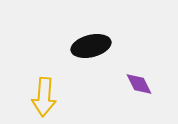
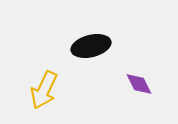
yellow arrow: moved 7 px up; rotated 21 degrees clockwise
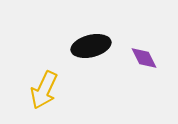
purple diamond: moved 5 px right, 26 px up
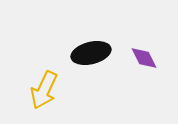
black ellipse: moved 7 px down
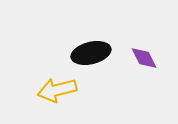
yellow arrow: moved 13 px right; rotated 51 degrees clockwise
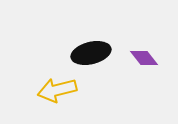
purple diamond: rotated 12 degrees counterclockwise
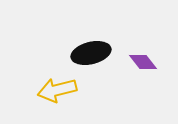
purple diamond: moved 1 px left, 4 px down
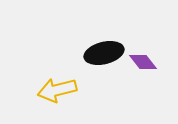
black ellipse: moved 13 px right
